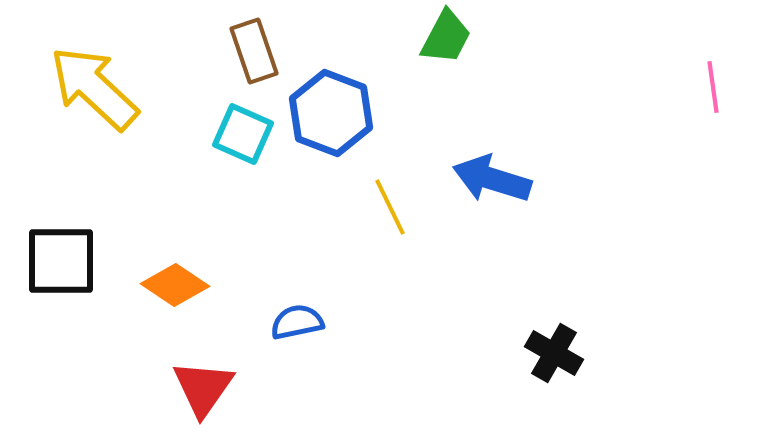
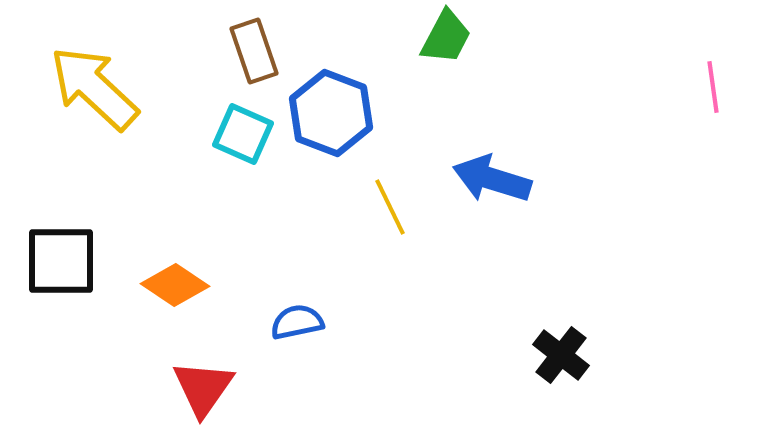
black cross: moved 7 px right, 2 px down; rotated 8 degrees clockwise
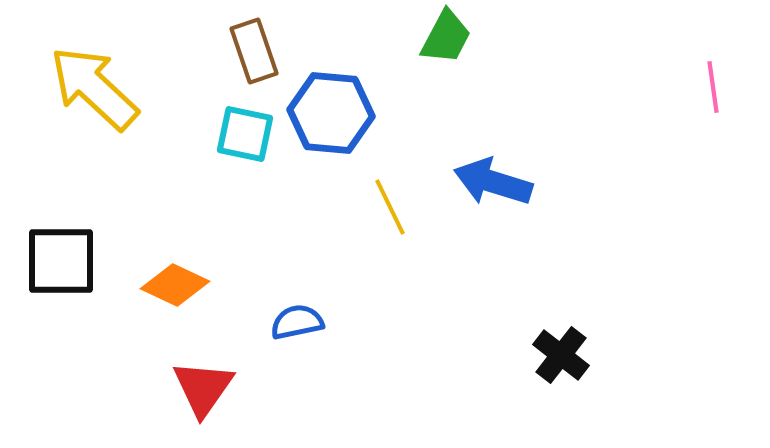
blue hexagon: rotated 16 degrees counterclockwise
cyan square: moved 2 px right; rotated 12 degrees counterclockwise
blue arrow: moved 1 px right, 3 px down
orange diamond: rotated 8 degrees counterclockwise
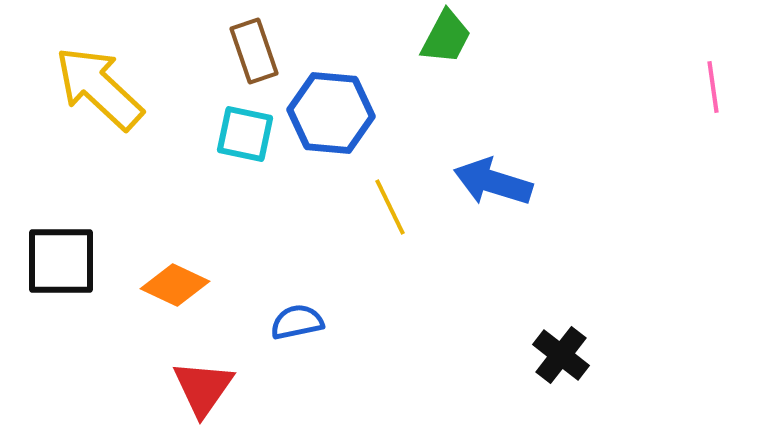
yellow arrow: moved 5 px right
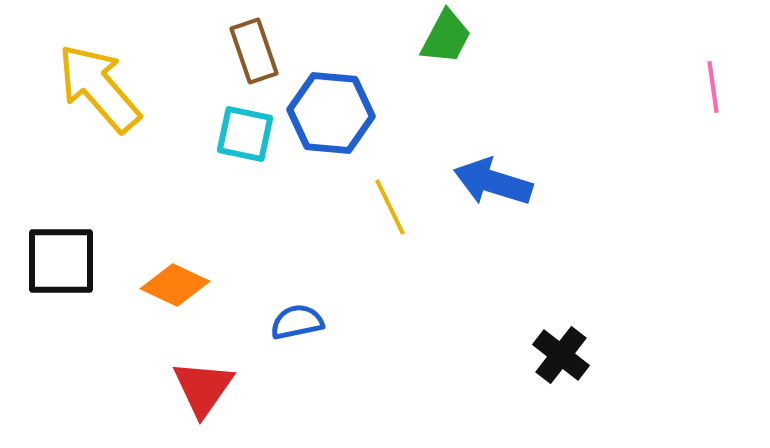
yellow arrow: rotated 6 degrees clockwise
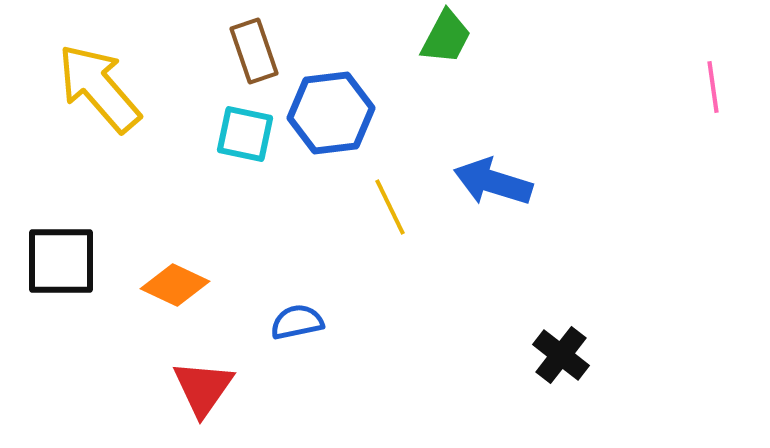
blue hexagon: rotated 12 degrees counterclockwise
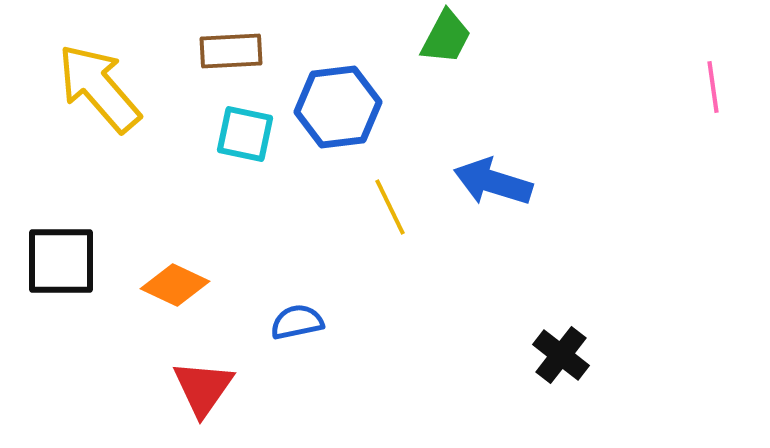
brown rectangle: moved 23 px left; rotated 74 degrees counterclockwise
blue hexagon: moved 7 px right, 6 px up
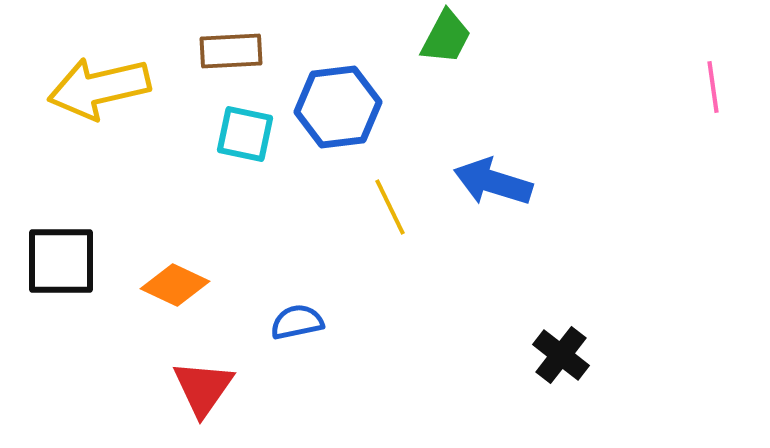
yellow arrow: rotated 62 degrees counterclockwise
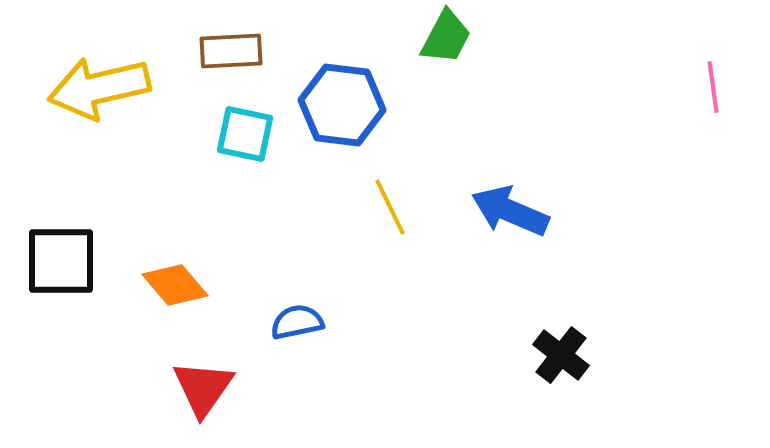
blue hexagon: moved 4 px right, 2 px up; rotated 14 degrees clockwise
blue arrow: moved 17 px right, 29 px down; rotated 6 degrees clockwise
orange diamond: rotated 24 degrees clockwise
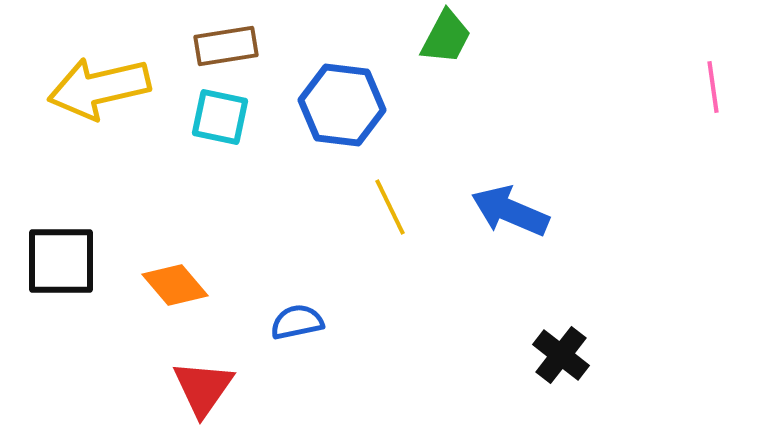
brown rectangle: moved 5 px left, 5 px up; rotated 6 degrees counterclockwise
cyan square: moved 25 px left, 17 px up
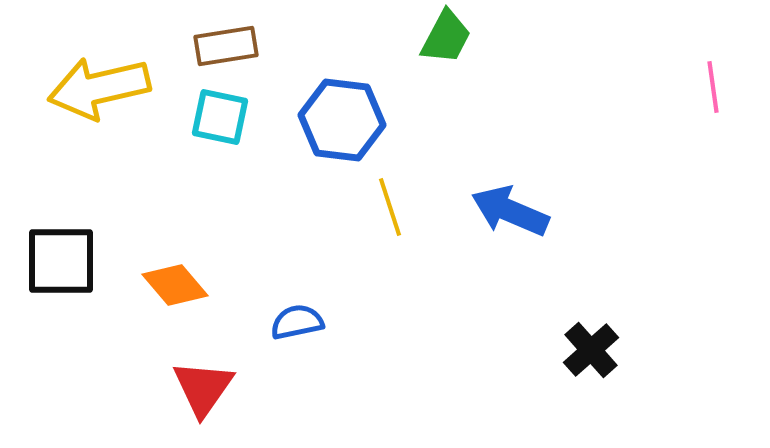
blue hexagon: moved 15 px down
yellow line: rotated 8 degrees clockwise
black cross: moved 30 px right, 5 px up; rotated 10 degrees clockwise
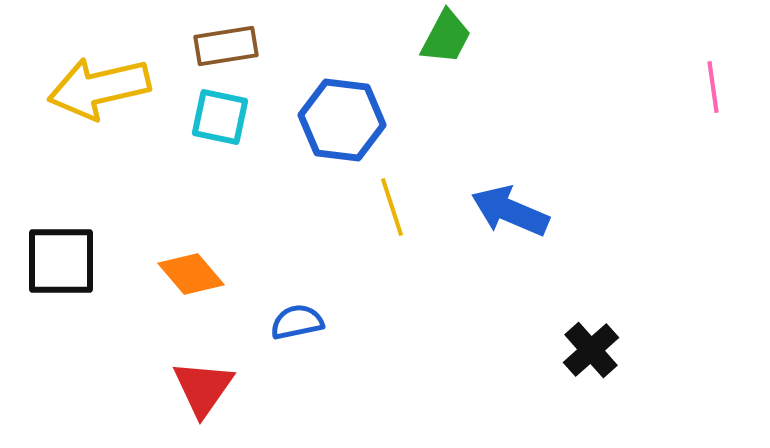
yellow line: moved 2 px right
orange diamond: moved 16 px right, 11 px up
